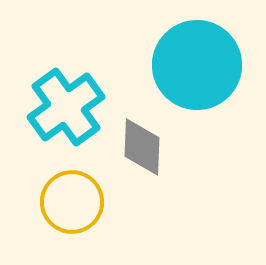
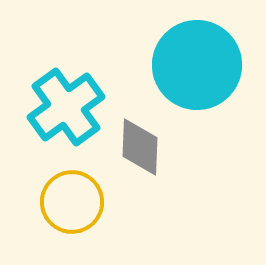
gray diamond: moved 2 px left
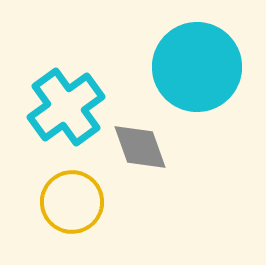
cyan circle: moved 2 px down
gray diamond: rotated 22 degrees counterclockwise
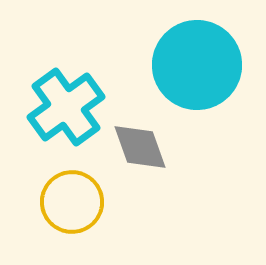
cyan circle: moved 2 px up
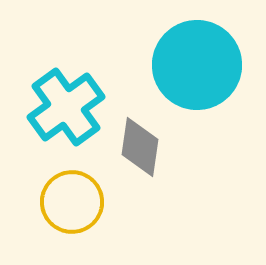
gray diamond: rotated 28 degrees clockwise
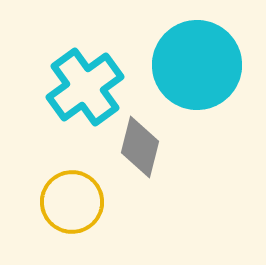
cyan cross: moved 19 px right, 20 px up
gray diamond: rotated 6 degrees clockwise
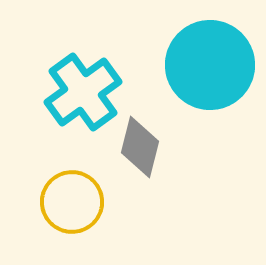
cyan circle: moved 13 px right
cyan cross: moved 2 px left, 5 px down
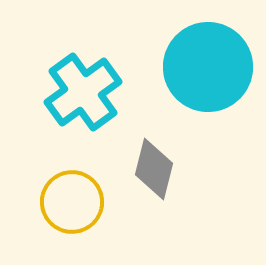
cyan circle: moved 2 px left, 2 px down
gray diamond: moved 14 px right, 22 px down
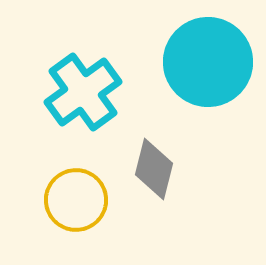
cyan circle: moved 5 px up
yellow circle: moved 4 px right, 2 px up
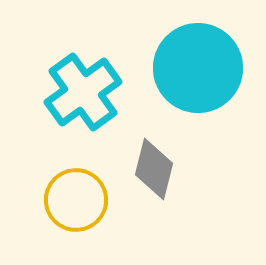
cyan circle: moved 10 px left, 6 px down
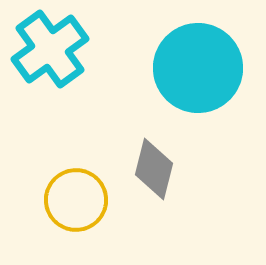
cyan cross: moved 33 px left, 43 px up
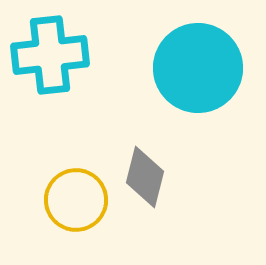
cyan cross: moved 6 px down; rotated 30 degrees clockwise
gray diamond: moved 9 px left, 8 px down
